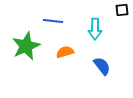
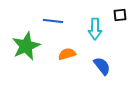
black square: moved 2 px left, 5 px down
orange semicircle: moved 2 px right, 2 px down
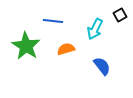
black square: rotated 24 degrees counterclockwise
cyan arrow: rotated 25 degrees clockwise
green star: rotated 16 degrees counterclockwise
orange semicircle: moved 1 px left, 5 px up
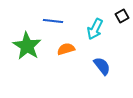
black square: moved 2 px right, 1 px down
green star: moved 1 px right
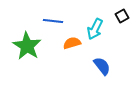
orange semicircle: moved 6 px right, 6 px up
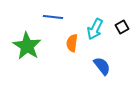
black square: moved 11 px down
blue line: moved 4 px up
orange semicircle: rotated 66 degrees counterclockwise
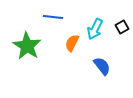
orange semicircle: rotated 18 degrees clockwise
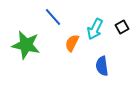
blue line: rotated 42 degrees clockwise
green star: moved 1 px left, 1 px up; rotated 20 degrees counterclockwise
blue semicircle: rotated 150 degrees counterclockwise
